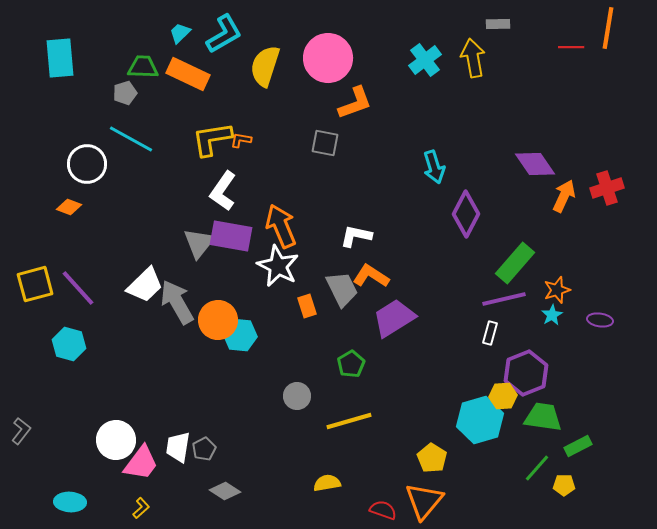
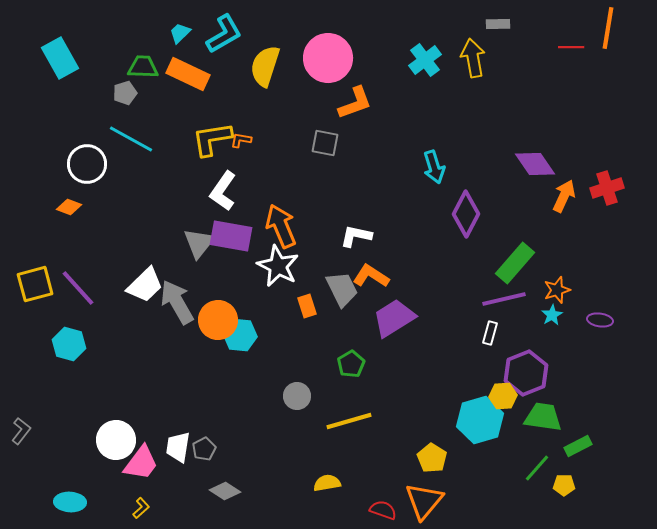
cyan rectangle at (60, 58): rotated 24 degrees counterclockwise
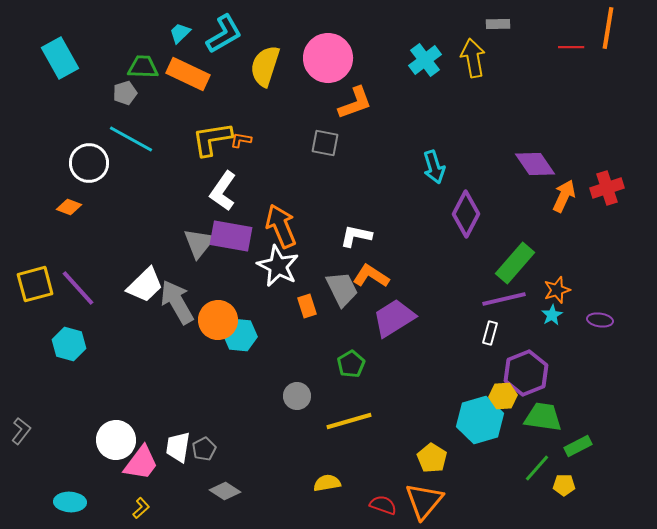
white circle at (87, 164): moved 2 px right, 1 px up
red semicircle at (383, 510): moved 5 px up
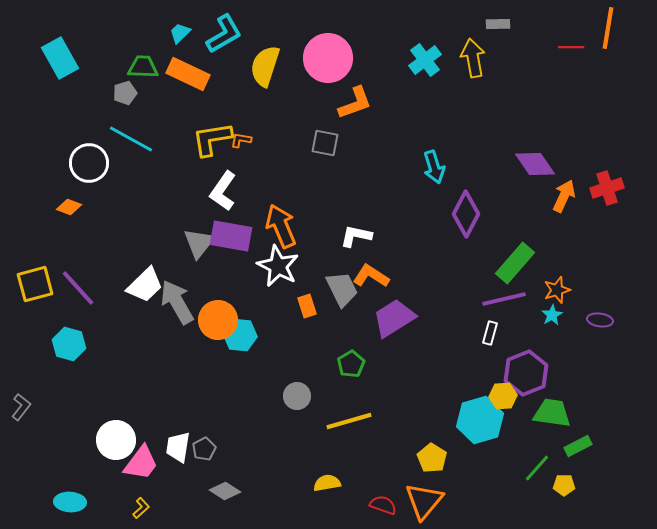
green trapezoid at (543, 417): moved 9 px right, 4 px up
gray L-shape at (21, 431): moved 24 px up
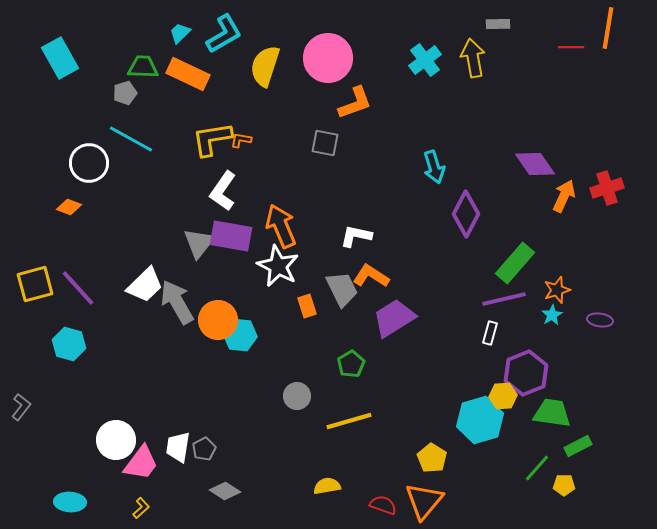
yellow semicircle at (327, 483): moved 3 px down
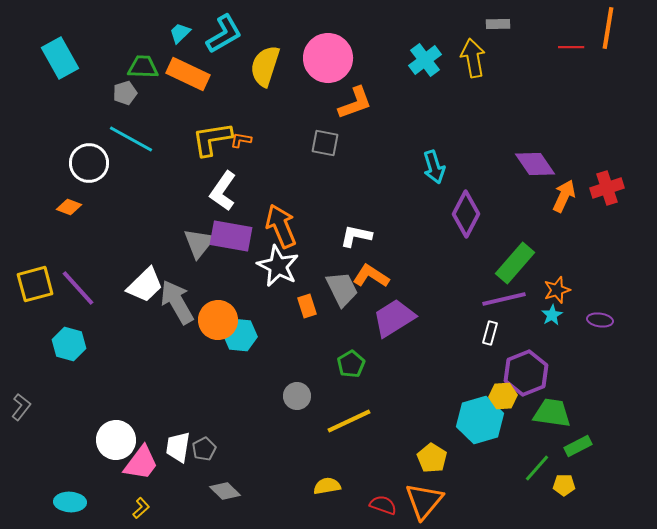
yellow line at (349, 421): rotated 9 degrees counterclockwise
gray diamond at (225, 491): rotated 12 degrees clockwise
